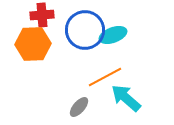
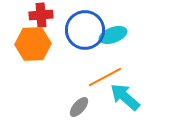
red cross: moved 1 px left
cyan arrow: moved 1 px left, 1 px up
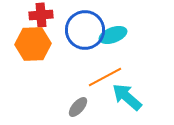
cyan arrow: moved 2 px right
gray ellipse: moved 1 px left
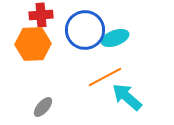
cyan ellipse: moved 2 px right, 3 px down
gray ellipse: moved 35 px left
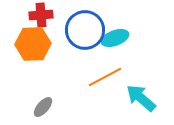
cyan arrow: moved 14 px right, 1 px down
